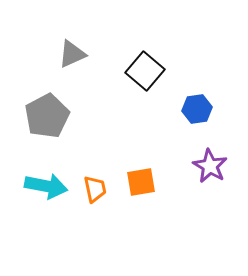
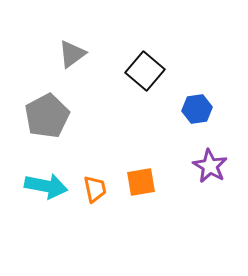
gray triangle: rotated 12 degrees counterclockwise
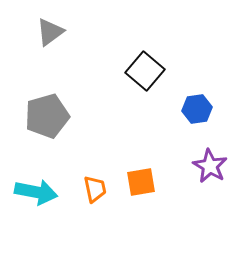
gray triangle: moved 22 px left, 22 px up
gray pentagon: rotated 12 degrees clockwise
cyan arrow: moved 10 px left, 6 px down
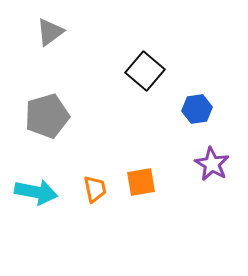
purple star: moved 2 px right, 2 px up
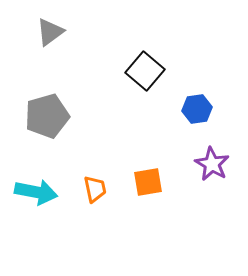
orange square: moved 7 px right
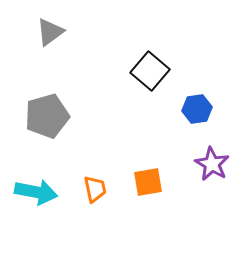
black square: moved 5 px right
